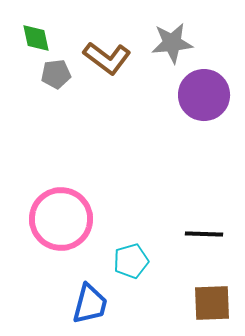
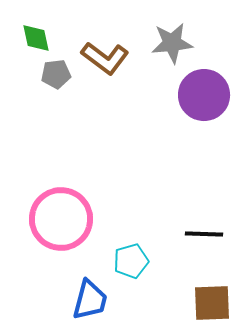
brown L-shape: moved 2 px left
blue trapezoid: moved 4 px up
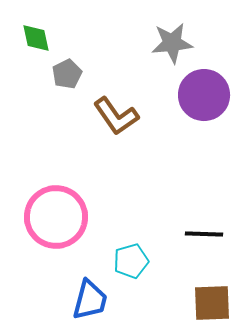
brown L-shape: moved 11 px right, 58 px down; rotated 18 degrees clockwise
gray pentagon: moved 11 px right; rotated 20 degrees counterclockwise
pink circle: moved 5 px left, 2 px up
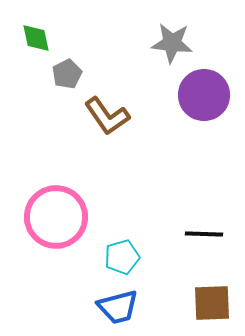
gray star: rotated 12 degrees clockwise
brown L-shape: moved 9 px left
cyan pentagon: moved 9 px left, 4 px up
blue trapezoid: moved 28 px right, 7 px down; rotated 60 degrees clockwise
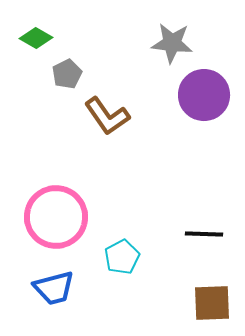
green diamond: rotated 48 degrees counterclockwise
cyan pentagon: rotated 12 degrees counterclockwise
blue trapezoid: moved 64 px left, 19 px up
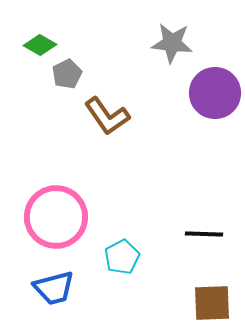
green diamond: moved 4 px right, 7 px down
purple circle: moved 11 px right, 2 px up
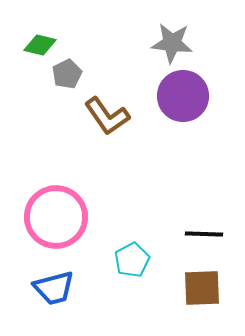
green diamond: rotated 16 degrees counterclockwise
purple circle: moved 32 px left, 3 px down
cyan pentagon: moved 10 px right, 3 px down
brown square: moved 10 px left, 15 px up
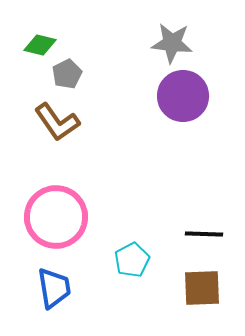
brown L-shape: moved 50 px left, 6 px down
blue trapezoid: rotated 84 degrees counterclockwise
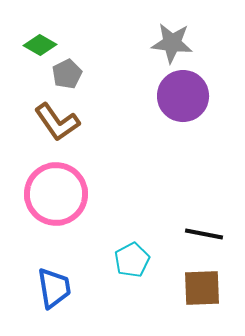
green diamond: rotated 16 degrees clockwise
pink circle: moved 23 px up
black line: rotated 9 degrees clockwise
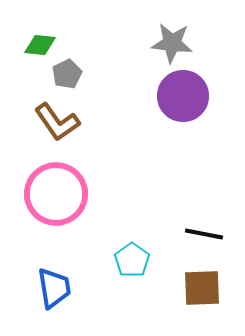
green diamond: rotated 24 degrees counterclockwise
cyan pentagon: rotated 8 degrees counterclockwise
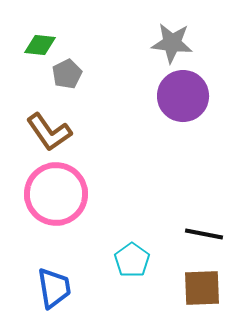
brown L-shape: moved 8 px left, 10 px down
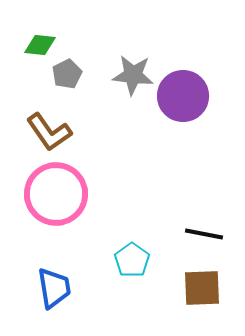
gray star: moved 39 px left, 32 px down
